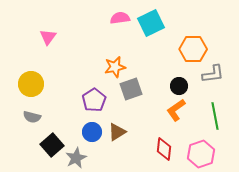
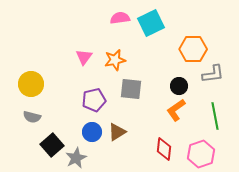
pink triangle: moved 36 px right, 20 px down
orange star: moved 7 px up
gray square: rotated 25 degrees clockwise
purple pentagon: rotated 20 degrees clockwise
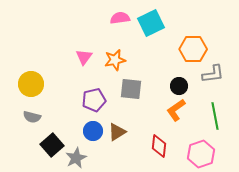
blue circle: moved 1 px right, 1 px up
red diamond: moved 5 px left, 3 px up
